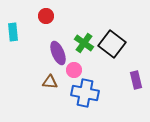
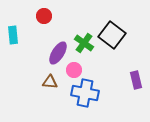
red circle: moved 2 px left
cyan rectangle: moved 3 px down
black square: moved 9 px up
purple ellipse: rotated 55 degrees clockwise
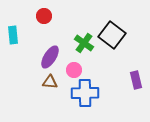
purple ellipse: moved 8 px left, 4 px down
blue cross: rotated 12 degrees counterclockwise
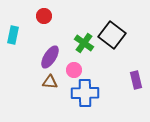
cyan rectangle: rotated 18 degrees clockwise
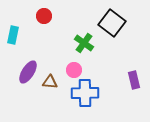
black square: moved 12 px up
purple ellipse: moved 22 px left, 15 px down
purple rectangle: moved 2 px left
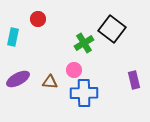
red circle: moved 6 px left, 3 px down
black square: moved 6 px down
cyan rectangle: moved 2 px down
green cross: rotated 24 degrees clockwise
purple ellipse: moved 10 px left, 7 px down; rotated 30 degrees clockwise
blue cross: moved 1 px left
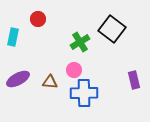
green cross: moved 4 px left, 1 px up
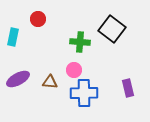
green cross: rotated 36 degrees clockwise
purple rectangle: moved 6 px left, 8 px down
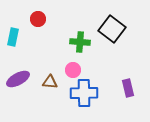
pink circle: moved 1 px left
